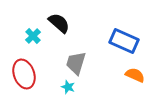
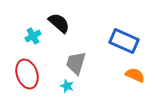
cyan cross: rotated 14 degrees clockwise
red ellipse: moved 3 px right
cyan star: moved 1 px left, 1 px up
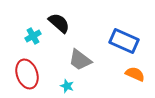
gray trapezoid: moved 4 px right, 3 px up; rotated 70 degrees counterclockwise
orange semicircle: moved 1 px up
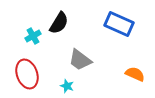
black semicircle: rotated 80 degrees clockwise
blue rectangle: moved 5 px left, 17 px up
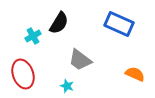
red ellipse: moved 4 px left
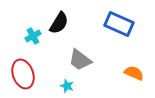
orange semicircle: moved 1 px left, 1 px up
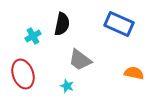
black semicircle: moved 3 px right, 1 px down; rotated 20 degrees counterclockwise
orange semicircle: rotated 12 degrees counterclockwise
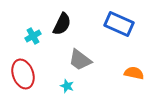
black semicircle: rotated 15 degrees clockwise
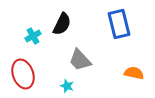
blue rectangle: rotated 52 degrees clockwise
gray trapezoid: rotated 10 degrees clockwise
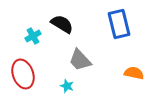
black semicircle: rotated 85 degrees counterclockwise
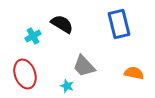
gray trapezoid: moved 4 px right, 6 px down
red ellipse: moved 2 px right
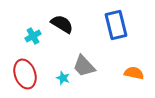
blue rectangle: moved 3 px left, 1 px down
cyan star: moved 4 px left, 8 px up
